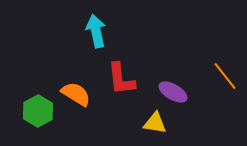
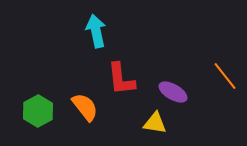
orange semicircle: moved 9 px right, 13 px down; rotated 20 degrees clockwise
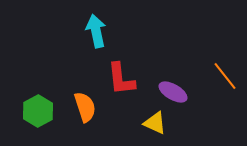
orange semicircle: rotated 20 degrees clockwise
yellow triangle: rotated 15 degrees clockwise
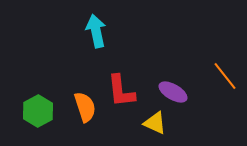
red L-shape: moved 12 px down
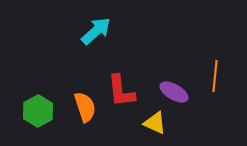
cyan arrow: rotated 60 degrees clockwise
orange line: moved 10 px left; rotated 44 degrees clockwise
purple ellipse: moved 1 px right
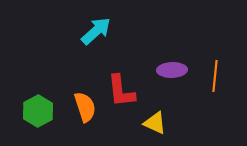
purple ellipse: moved 2 px left, 22 px up; rotated 32 degrees counterclockwise
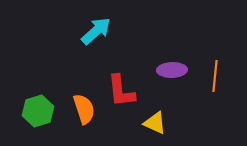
orange semicircle: moved 1 px left, 2 px down
green hexagon: rotated 12 degrees clockwise
